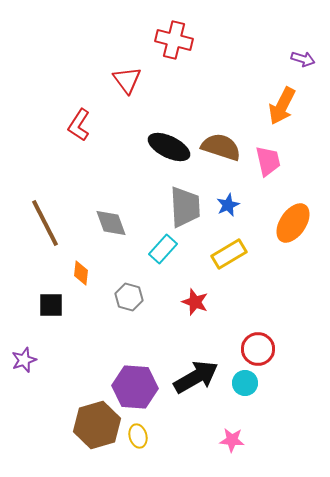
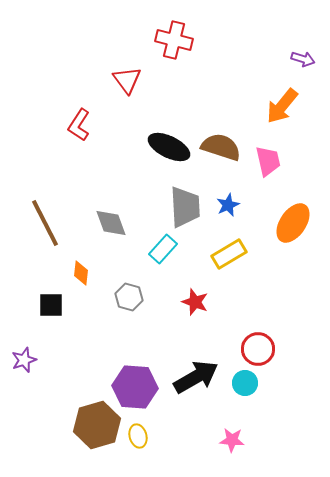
orange arrow: rotated 12 degrees clockwise
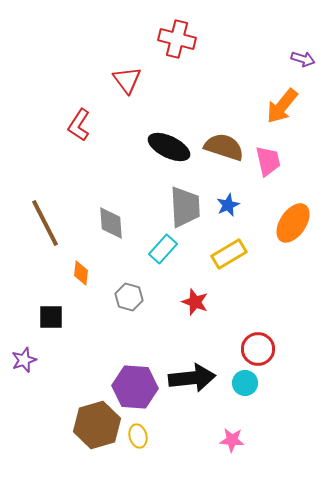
red cross: moved 3 px right, 1 px up
brown semicircle: moved 3 px right
gray diamond: rotated 16 degrees clockwise
black square: moved 12 px down
black arrow: moved 4 px left, 1 px down; rotated 24 degrees clockwise
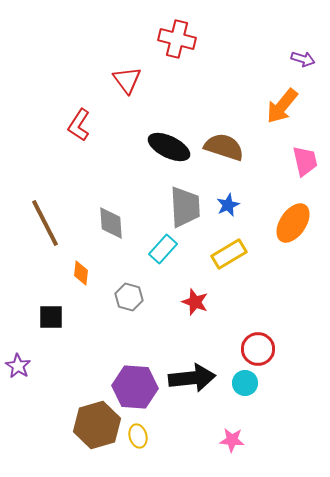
pink trapezoid: moved 37 px right
purple star: moved 6 px left, 6 px down; rotated 20 degrees counterclockwise
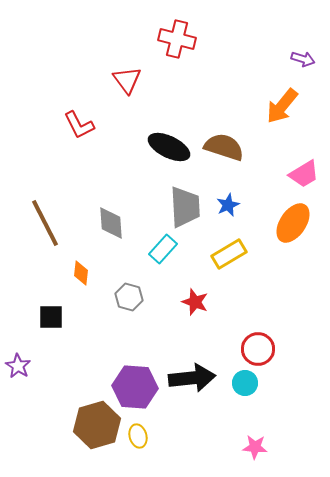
red L-shape: rotated 60 degrees counterclockwise
pink trapezoid: moved 1 px left, 13 px down; rotated 72 degrees clockwise
pink star: moved 23 px right, 7 px down
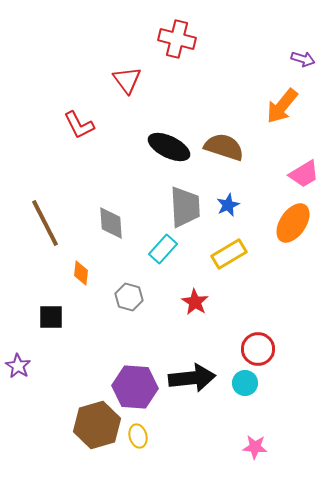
red star: rotated 12 degrees clockwise
